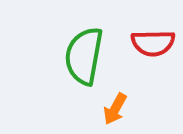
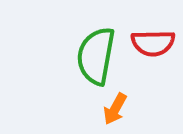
green semicircle: moved 12 px right
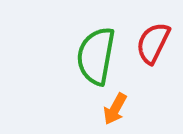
red semicircle: rotated 117 degrees clockwise
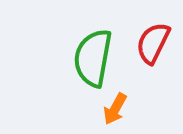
green semicircle: moved 3 px left, 2 px down
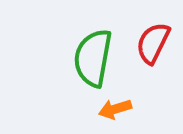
orange arrow: rotated 44 degrees clockwise
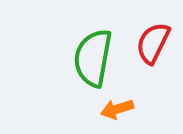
orange arrow: moved 2 px right
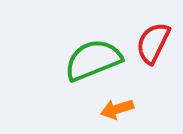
green semicircle: moved 2 px down; rotated 58 degrees clockwise
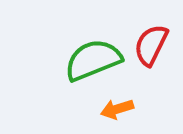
red semicircle: moved 2 px left, 2 px down
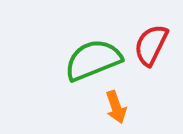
orange arrow: moved 1 px left, 2 px up; rotated 92 degrees counterclockwise
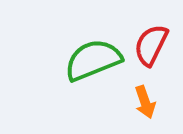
orange arrow: moved 29 px right, 5 px up
